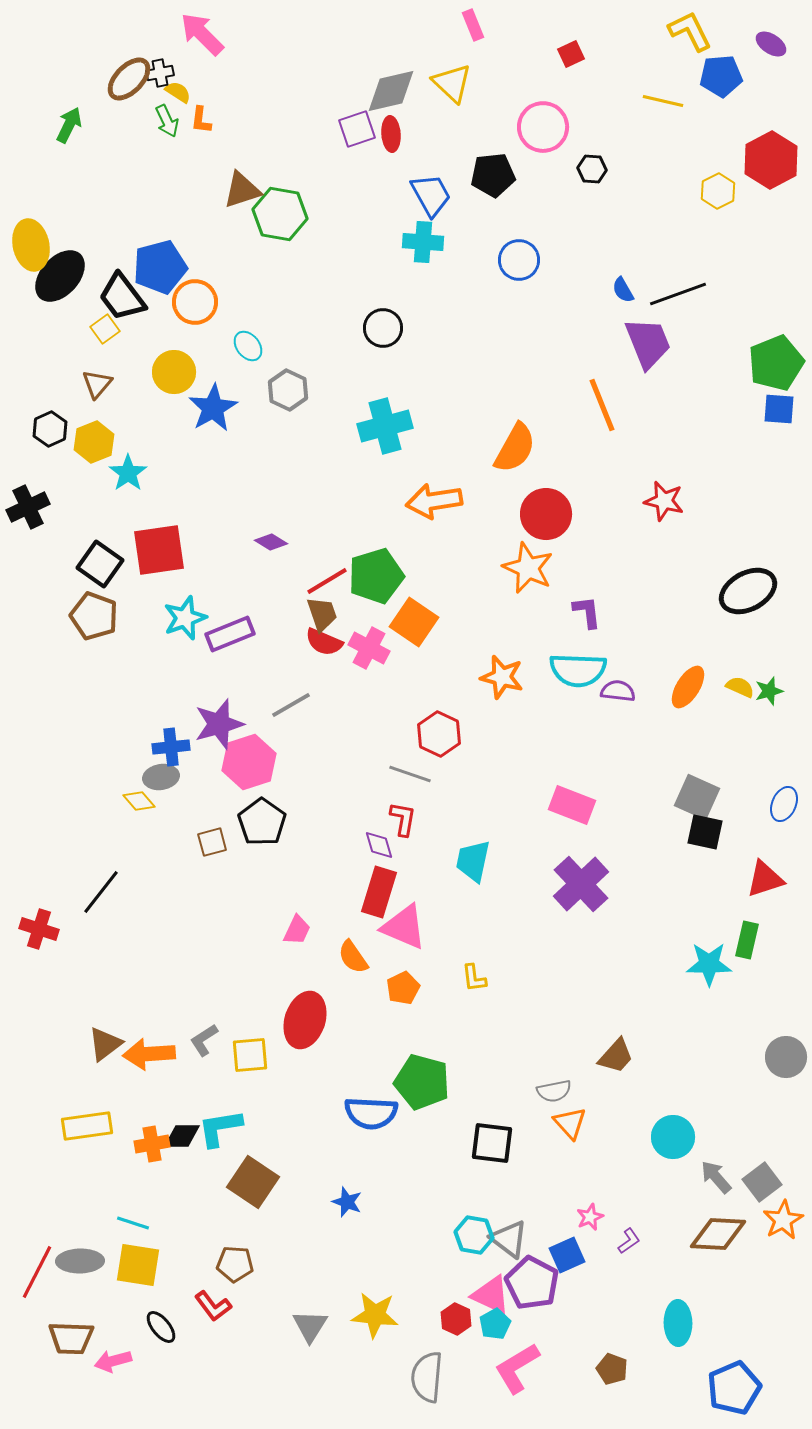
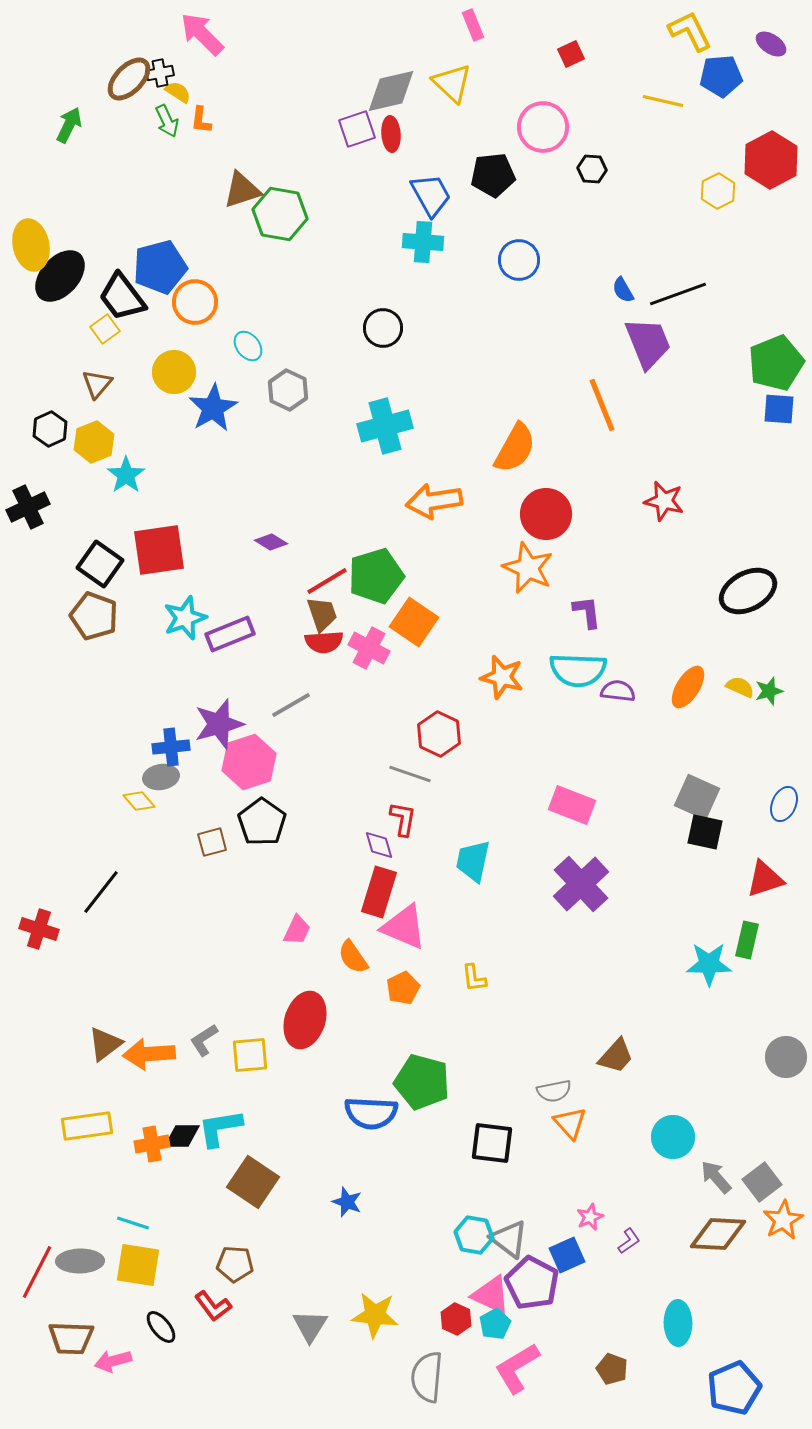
cyan star at (128, 473): moved 2 px left, 2 px down
red semicircle at (324, 642): rotated 27 degrees counterclockwise
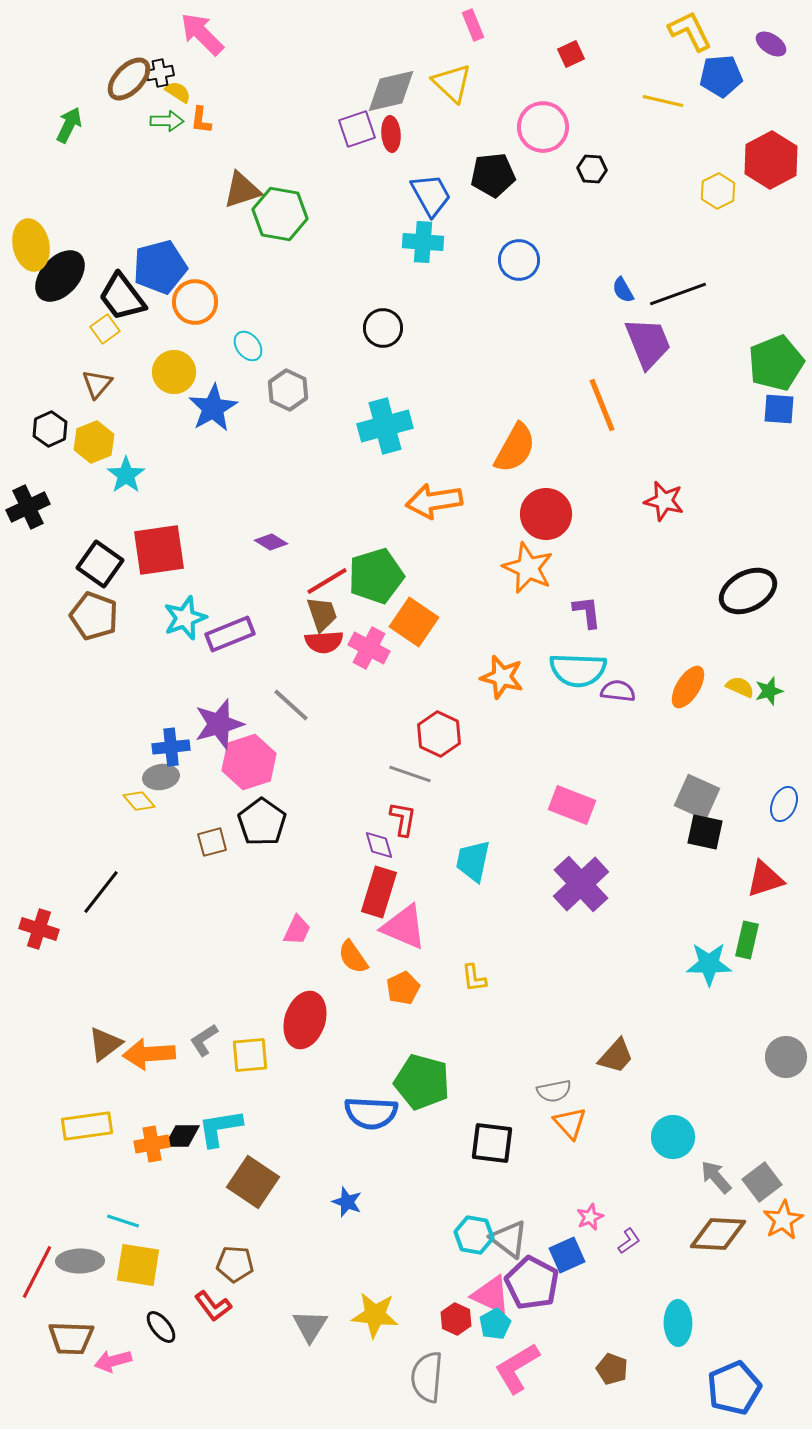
green arrow at (167, 121): rotated 64 degrees counterclockwise
gray line at (291, 705): rotated 72 degrees clockwise
cyan line at (133, 1223): moved 10 px left, 2 px up
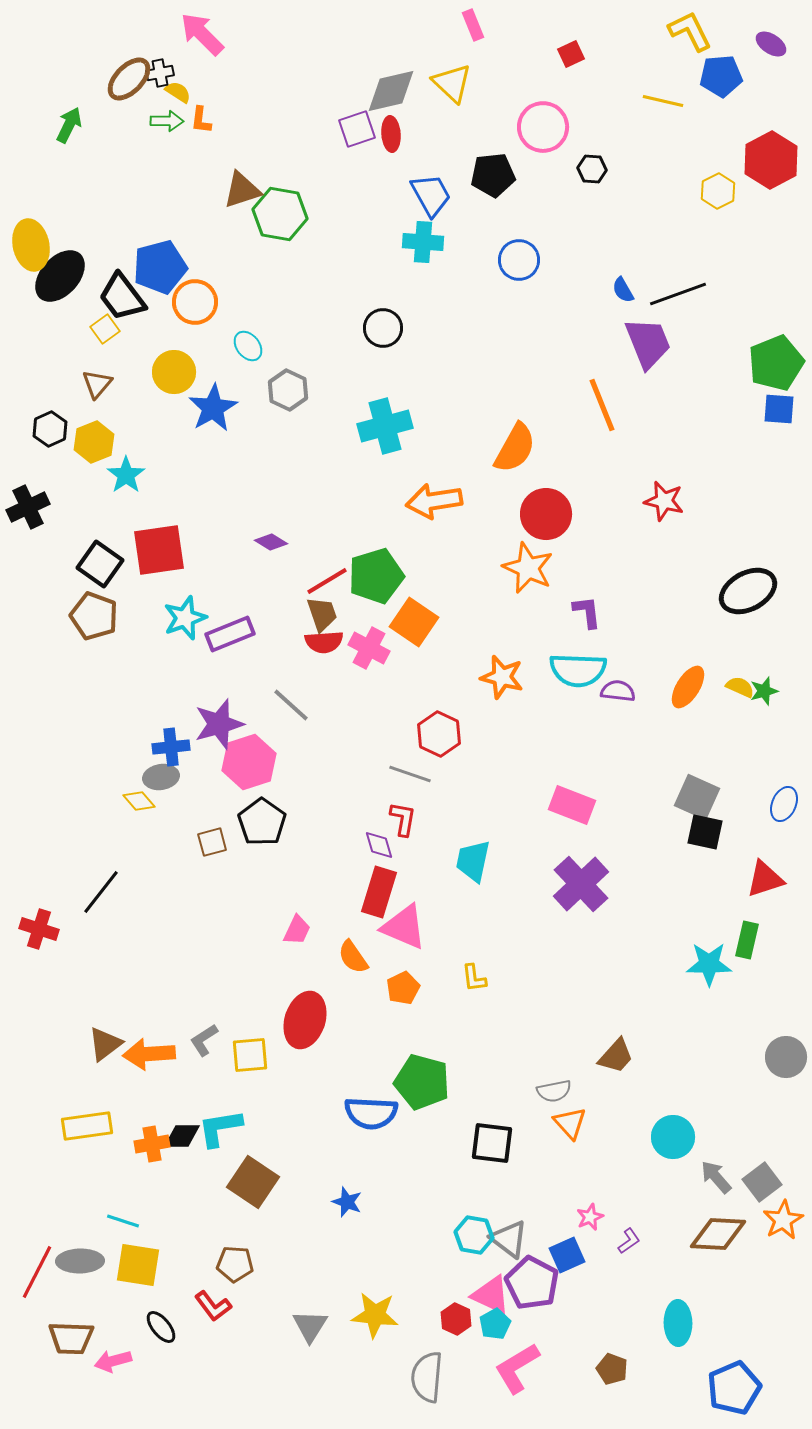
green star at (769, 691): moved 5 px left
